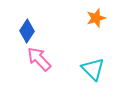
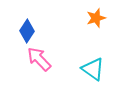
cyan triangle: rotated 10 degrees counterclockwise
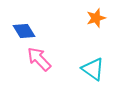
blue diamond: moved 3 px left; rotated 65 degrees counterclockwise
